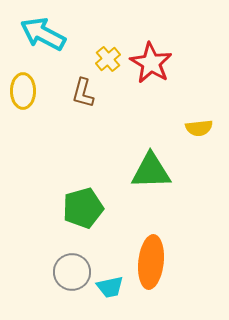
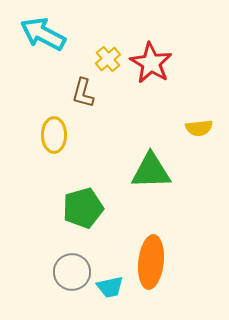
yellow ellipse: moved 31 px right, 44 px down
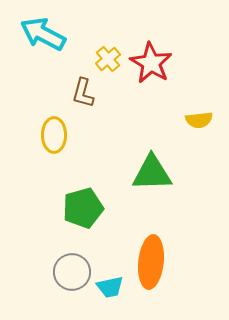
yellow semicircle: moved 8 px up
green triangle: moved 1 px right, 2 px down
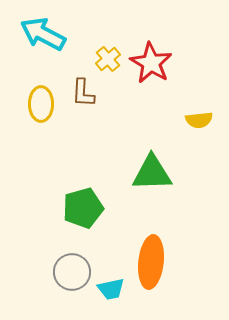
brown L-shape: rotated 12 degrees counterclockwise
yellow ellipse: moved 13 px left, 31 px up
cyan trapezoid: moved 1 px right, 2 px down
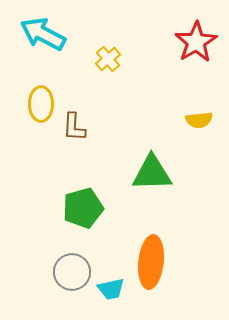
red star: moved 45 px right, 21 px up; rotated 9 degrees clockwise
brown L-shape: moved 9 px left, 34 px down
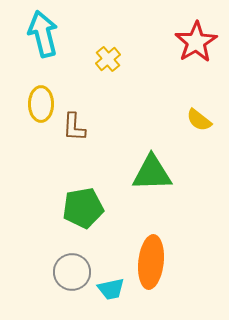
cyan arrow: rotated 48 degrees clockwise
yellow semicircle: rotated 44 degrees clockwise
green pentagon: rotated 6 degrees clockwise
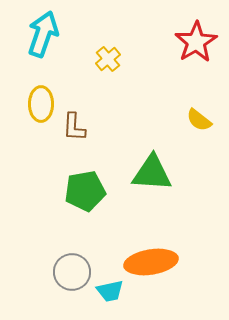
cyan arrow: rotated 33 degrees clockwise
green triangle: rotated 6 degrees clockwise
green pentagon: moved 2 px right, 17 px up
orange ellipse: rotated 75 degrees clockwise
cyan trapezoid: moved 1 px left, 2 px down
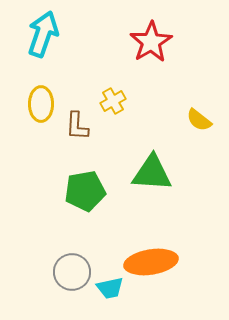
red star: moved 45 px left
yellow cross: moved 5 px right, 42 px down; rotated 10 degrees clockwise
brown L-shape: moved 3 px right, 1 px up
cyan trapezoid: moved 3 px up
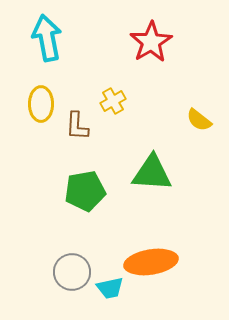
cyan arrow: moved 4 px right, 4 px down; rotated 30 degrees counterclockwise
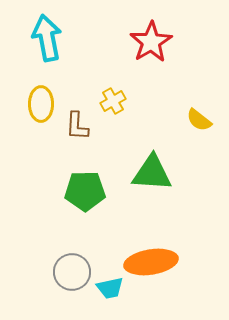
green pentagon: rotated 9 degrees clockwise
